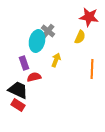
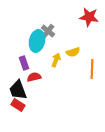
yellow semicircle: moved 7 px left, 15 px down; rotated 48 degrees clockwise
black trapezoid: rotated 135 degrees counterclockwise
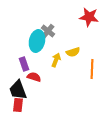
purple rectangle: moved 1 px down
red semicircle: rotated 32 degrees clockwise
red rectangle: rotated 64 degrees clockwise
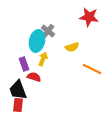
yellow semicircle: moved 1 px left, 5 px up
yellow arrow: moved 13 px left, 1 px up
orange line: rotated 66 degrees counterclockwise
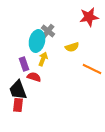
red star: rotated 18 degrees counterclockwise
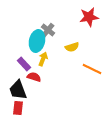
gray cross: moved 1 px up
purple rectangle: rotated 24 degrees counterclockwise
red rectangle: moved 3 px down
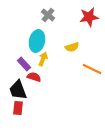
gray cross: moved 15 px up
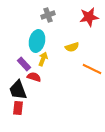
gray cross: rotated 32 degrees clockwise
